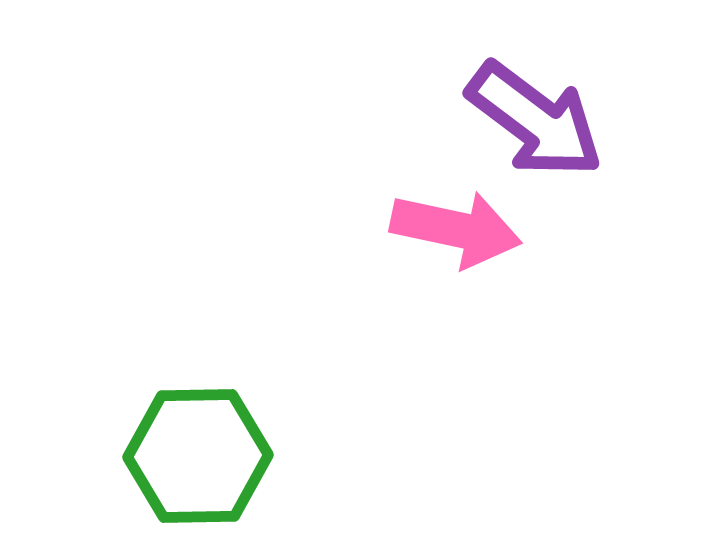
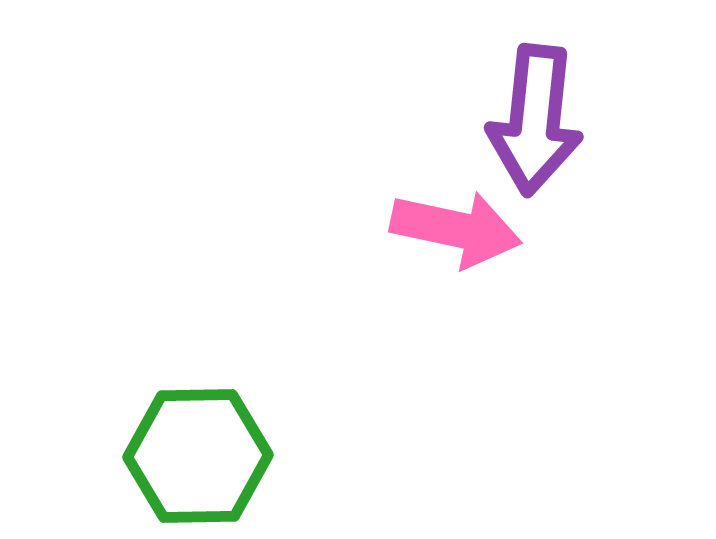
purple arrow: rotated 59 degrees clockwise
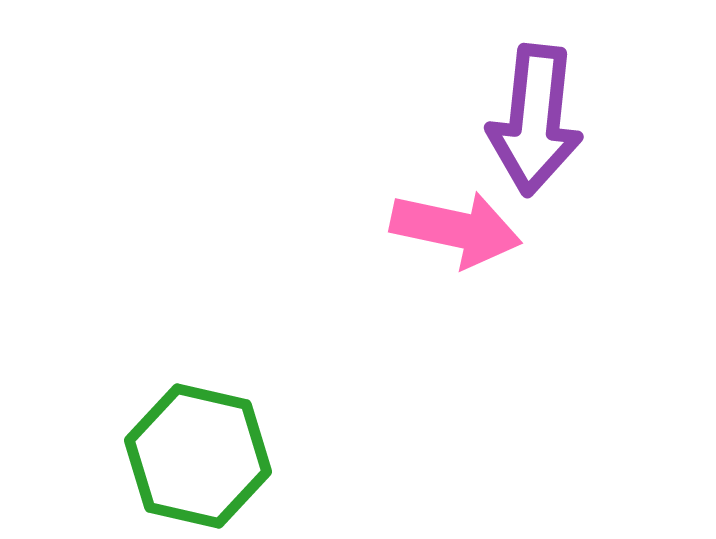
green hexagon: rotated 14 degrees clockwise
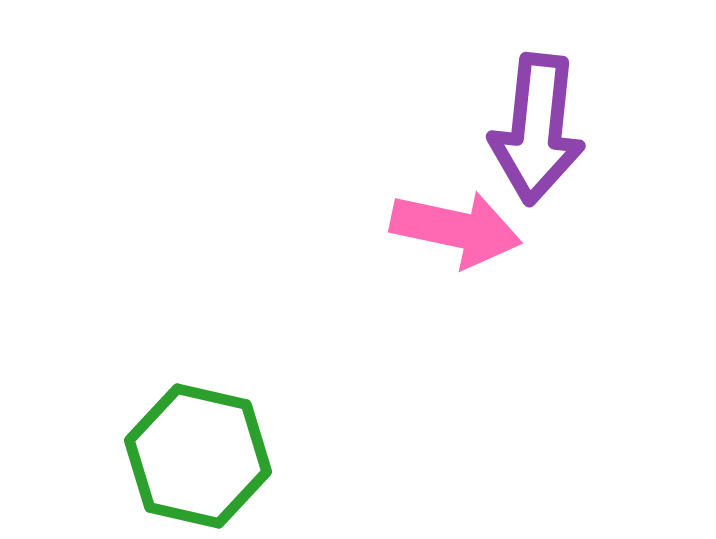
purple arrow: moved 2 px right, 9 px down
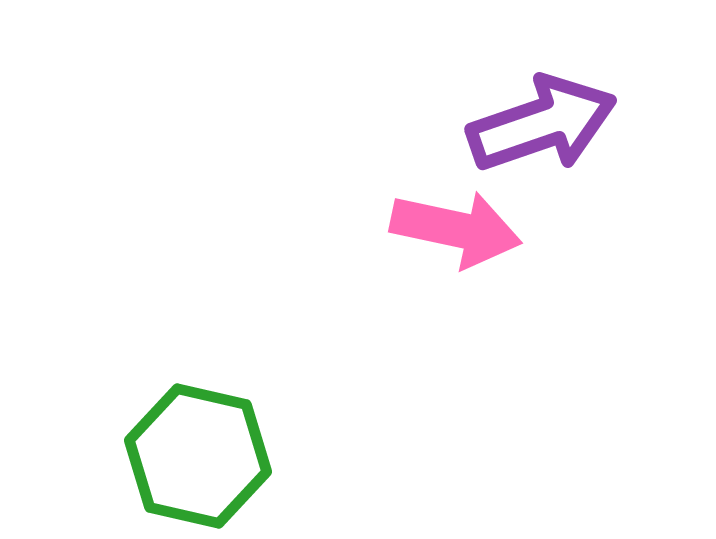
purple arrow: moved 5 px right, 5 px up; rotated 115 degrees counterclockwise
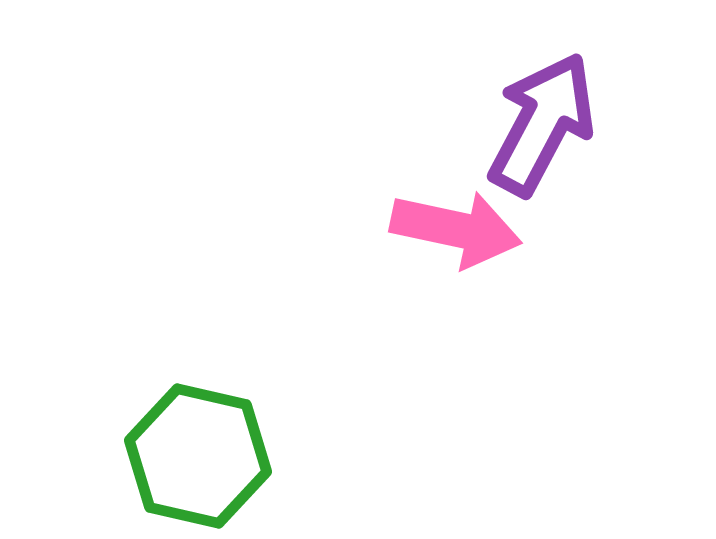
purple arrow: rotated 43 degrees counterclockwise
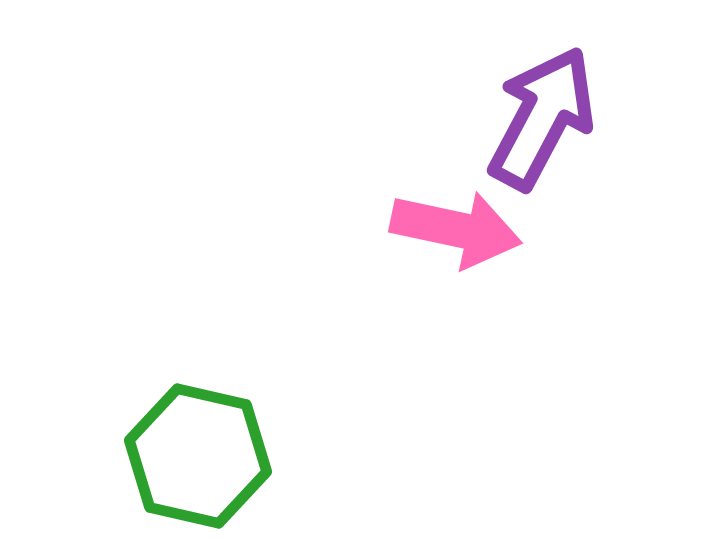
purple arrow: moved 6 px up
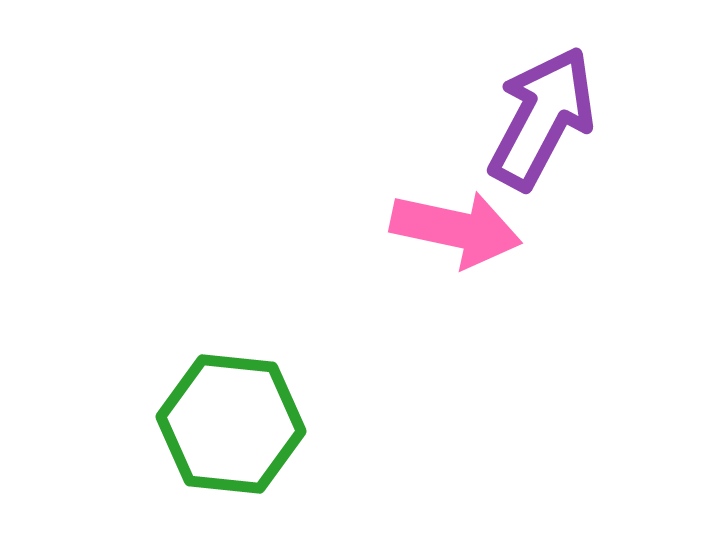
green hexagon: moved 33 px right, 32 px up; rotated 7 degrees counterclockwise
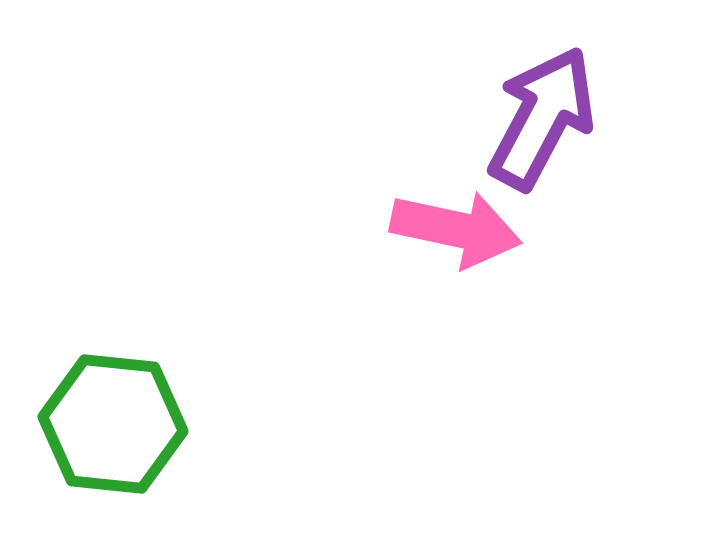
green hexagon: moved 118 px left
